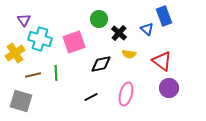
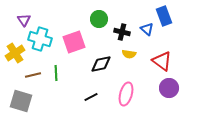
black cross: moved 3 px right, 1 px up; rotated 28 degrees counterclockwise
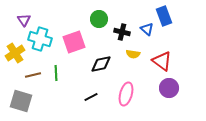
yellow semicircle: moved 4 px right
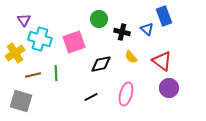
yellow semicircle: moved 2 px left, 3 px down; rotated 40 degrees clockwise
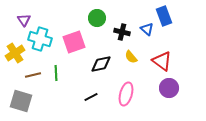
green circle: moved 2 px left, 1 px up
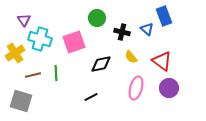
pink ellipse: moved 10 px right, 6 px up
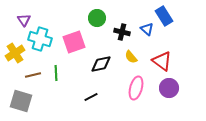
blue rectangle: rotated 12 degrees counterclockwise
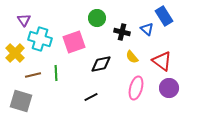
yellow cross: rotated 12 degrees counterclockwise
yellow semicircle: moved 1 px right
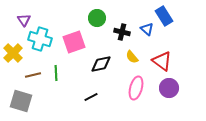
yellow cross: moved 2 px left
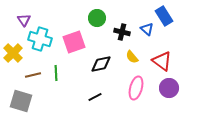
black line: moved 4 px right
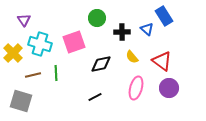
black cross: rotated 14 degrees counterclockwise
cyan cross: moved 5 px down
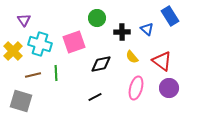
blue rectangle: moved 6 px right
yellow cross: moved 2 px up
